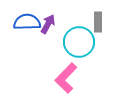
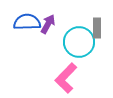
gray rectangle: moved 1 px left, 6 px down
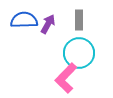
blue semicircle: moved 3 px left, 2 px up
gray rectangle: moved 18 px left, 8 px up
cyan circle: moved 11 px down
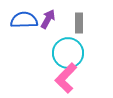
gray rectangle: moved 3 px down
purple arrow: moved 5 px up
cyan circle: moved 11 px left
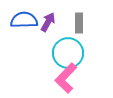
purple arrow: moved 3 px down
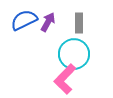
blue semicircle: rotated 24 degrees counterclockwise
cyan circle: moved 6 px right, 1 px down
pink L-shape: moved 1 px left, 1 px down
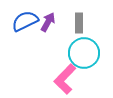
blue semicircle: moved 1 px right, 1 px down
cyan circle: moved 10 px right, 1 px up
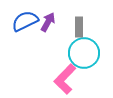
gray rectangle: moved 4 px down
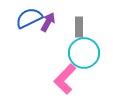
blue semicircle: moved 4 px right, 3 px up
